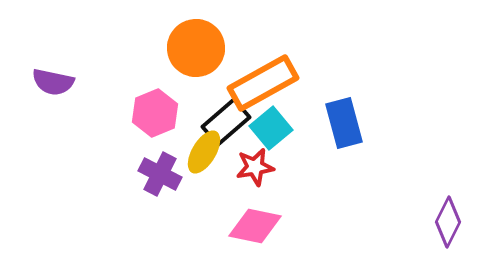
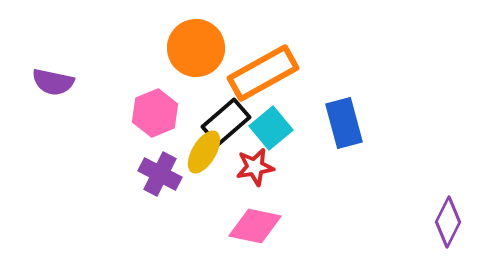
orange rectangle: moved 10 px up
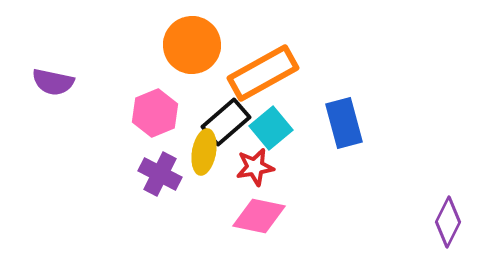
orange circle: moved 4 px left, 3 px up
yellow ellipse: rotated 21 degrees counterclockwise
pink diamond: moved 4 px right, 10 px up
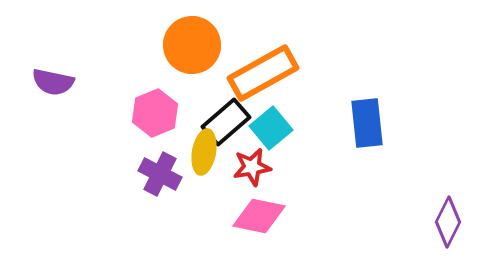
blue rectangle: moved 23 px right; rotated 9 degrees clockwise
red star: moved 3 px left
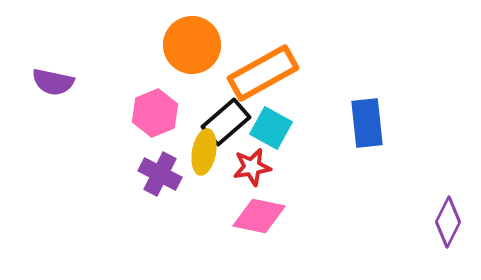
cyan square: rotated 21 degrees counterclockwise
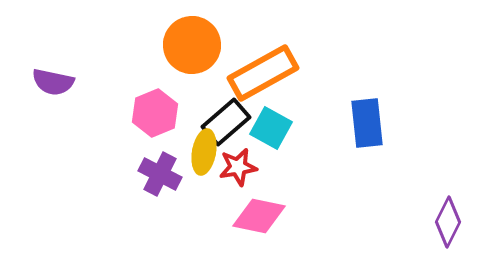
red star: moved 14 px left
